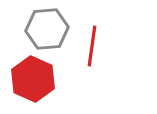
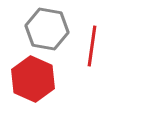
gray hexagon: rotated 15 degrees clockwise
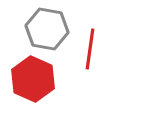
red line: moved 2 px left, 3 px down
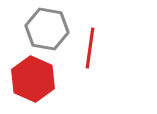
red line: moved 1 px up
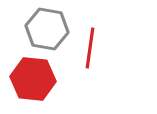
red hexagon: rotated 18 degrees counterclockwise
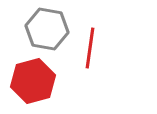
red hexagon: moved 2 px down; rotated 21 degrees counterclockwise
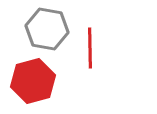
red line: rotated 9 degrees counterclockwise
